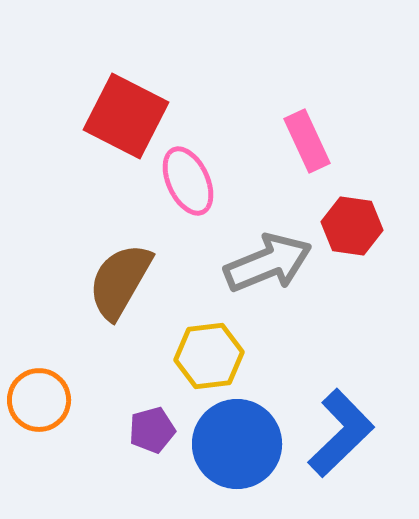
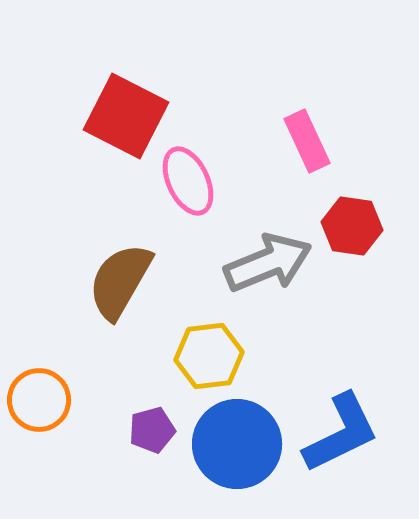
blue L-shape: rotated 18 degrees clockwise
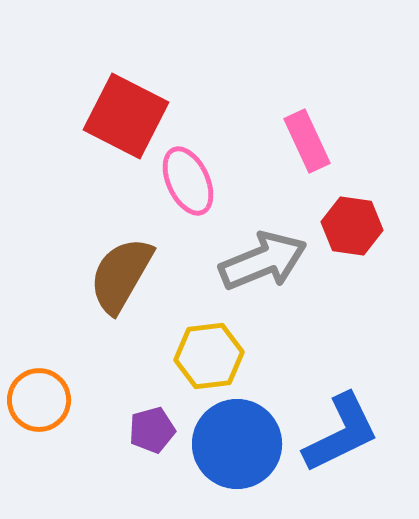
gray arrow: moved 5 px left, 2 px up
brown semicircle: moved 1 px right, 6 px up
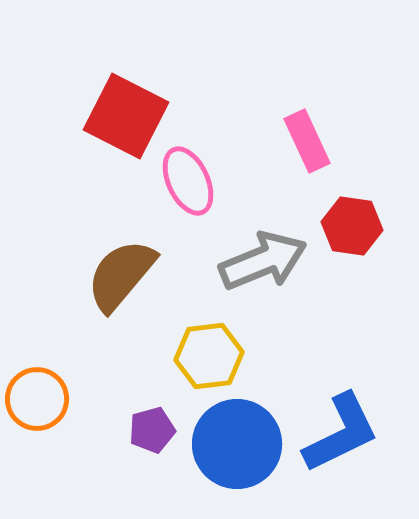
brown semicircle: rotated 10 degrees clockwise
orange circle: moved 2 px left, 1 px up
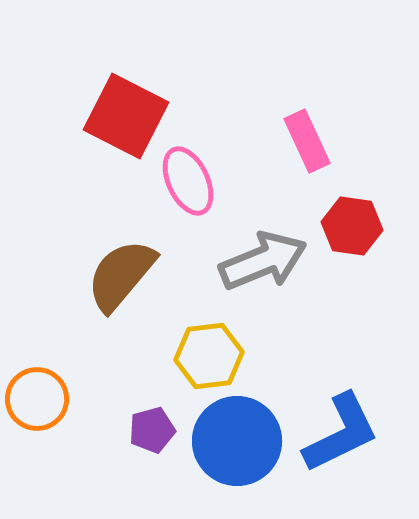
blue circle: moved 3 px up
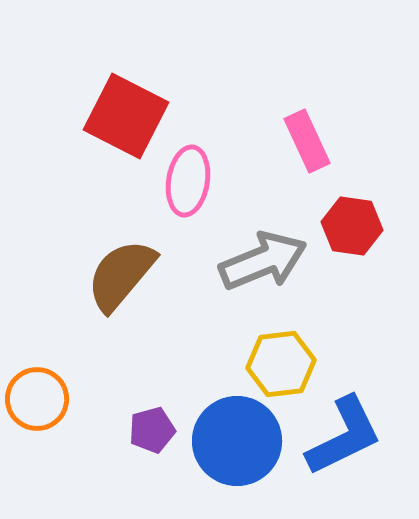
pink ellipse: rotated 34 degrees clockwise
yellow hexagon: moved 72 px right, 8 px down
blue L-shape: moved 3 px right, 3 px down
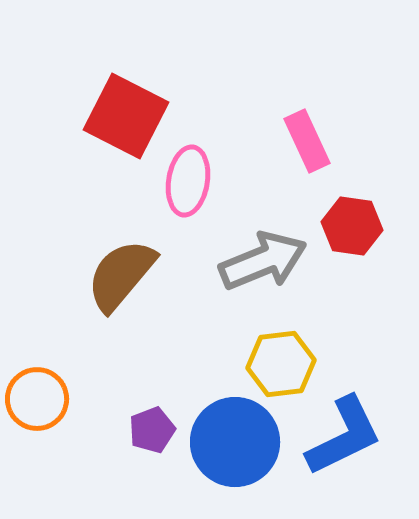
purple pentagon: rotated 6 degrees counterclockwise
blue circle: moved 2 px left, 1 px down
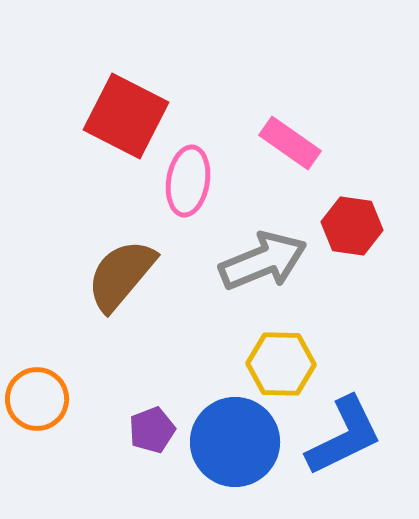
pink rectangle: moved 17 px left, 2 px down; rotated 30 degrees counterclockwise
yellow hexagon: rotated 8 degrees clockwise
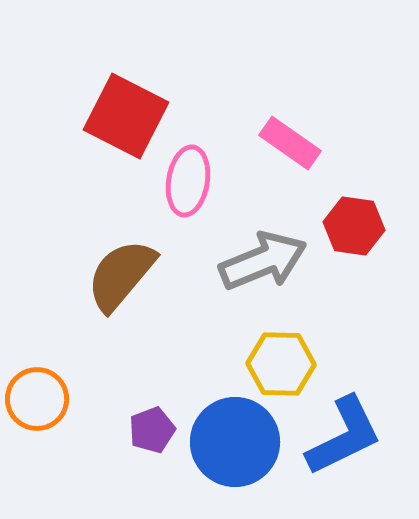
red hexagon: moved 2 px right
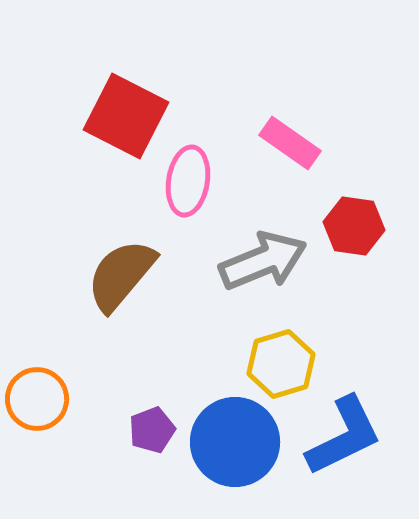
yellow hexagon: rotated 18 degrees counterclockwise
